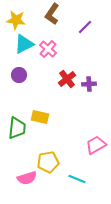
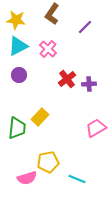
cyan triangle: moved 6 px left, 2 px down
yellow rectangle: rotated 60 degrees counterclockwise
pink trapezoid: moved 17 px up
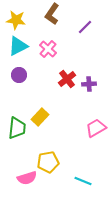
cyan line: moved 6 px right, 2 px down
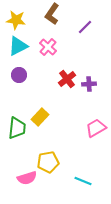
pink cross: moved 2 px up
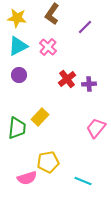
yellow star: moved 1 px right, 2 px up
pink trapezoid: rotated 20 degrees counterclockwise
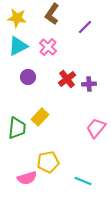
purple circle: moved 9 px right, 2 px down
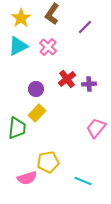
yellow star: moved 4 px right; rotated 30 degrees clockwise
purple circle: moved 8 px right, 12 px down
yellow rectangle: moved 3 px left, 4 px up
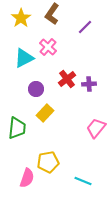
cyan triangle: moved 6 px right, 12 px down
yellow rectangle: moved 8 px right
pink semicircle: rotated 54 degrees counterclockwise
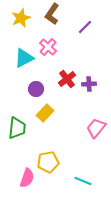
yellow star: rotated 12 degrees clockwise
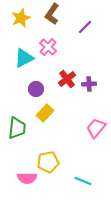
pink semicircle: rotated 72 degrees clockwise
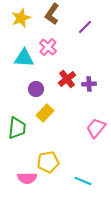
cyan triangle: rotated 30 degrees clockwise
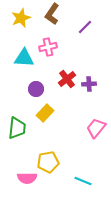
pink cross: rotated 36 degrees clockwise
